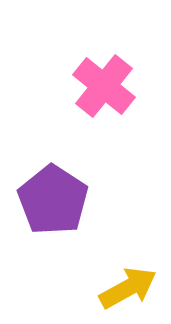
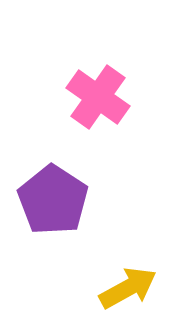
pink cross: moved 6 px left, 11 px down; rotated 4 degrees counterclockwise
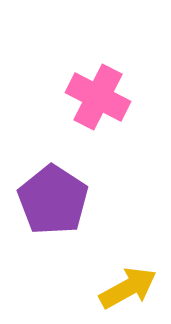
pink cross: rotated 8 degrees counterclockwise
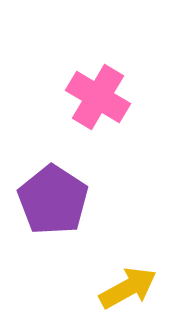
pink cross: rotated 4 degrees clockwise
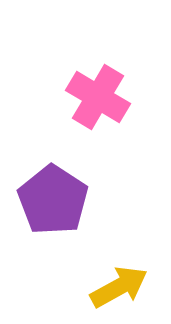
yellow arrow: moved 9 px left, 1 px up
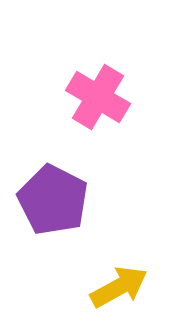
purple pentagon: rotated 6 degrees counterclockwise
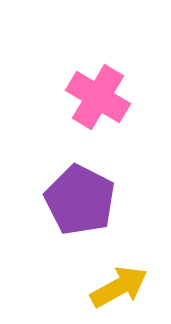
purple pentagon: moved 27 px right
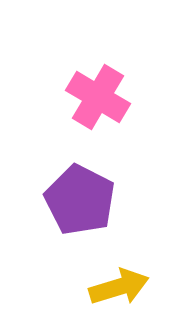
yellow arrow: rotated 12 degrees clockwise
